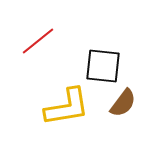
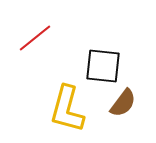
red line: moved 3 px left, 3 px up
yellow L-shape: moved 2 px down; rotated 114 degrees clockwise
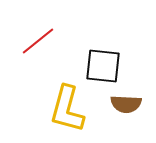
red line: moved 3 px right, 3 px down
brown semicircle: moved 3 px right, 1 px down; rotated 56 degrees clockwise
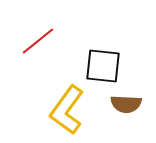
yellow L-shape: moved 1 px down; rotated 21 degrees clockwise
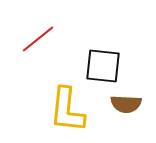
red line: moved 2 px up
yellow L-shape: rotated 30 degrees counterclockwise
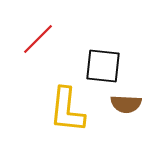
red line: rotated 6 degrees counterclockwise
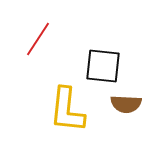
red line: rotated 12 degrees counterclockwise
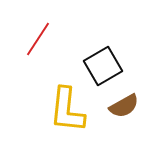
black square: rotated 36 degrees counterclockwise
brown semicircle: moved 2 px left, 2 px down; rotated 32 degrees counterclockwise
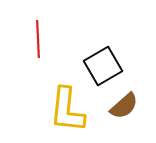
red line: rotated 36 degrees counterclockwise
brown semicircle: rotated 12 degrees counterclockwise
